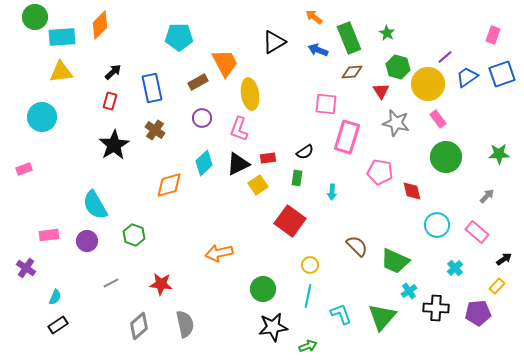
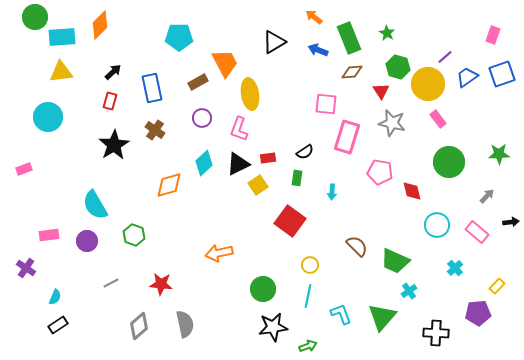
cyan circle at (42, 117): moved 6 px right
gray star at (396, 123): moved 4 px left
green circle at (446, 157): moved 3 px right, 5 px down
black arrow at (504, 259): moved 7 px right, 37 px up; rotated 28 degrees clockwise
black cross at (436, 308): moved 25 px down
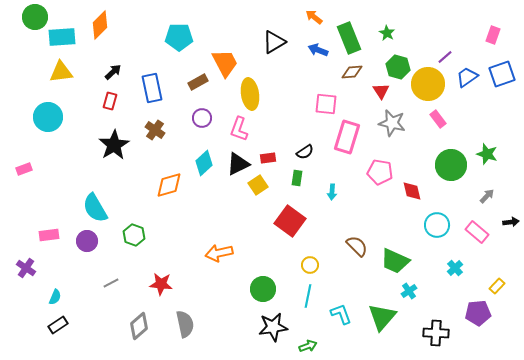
green star at (499, 154): moved 12 px left; rotated 20 degrees clockwise
green circle at (449, 162): moved 2 px right, 3 px down
cyan semicircle at (95, 205): moved 3 px down
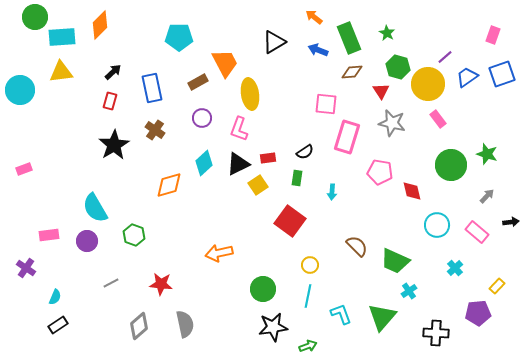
cyan circle at (48, 117): moved 28 px left, 27 px up
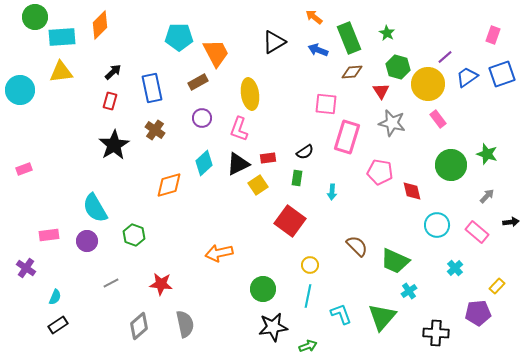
orange trapezoid at (225, 63): moved 9 px left, 10 px up
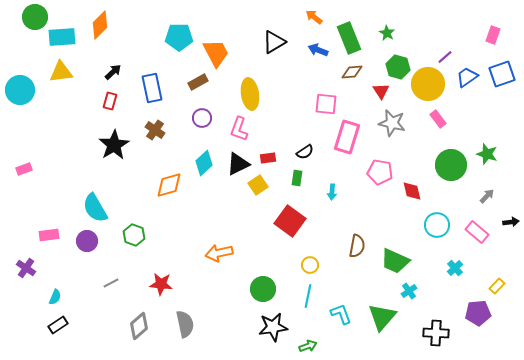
brown semicircle at (357, 246): rotated 55 degrees clockwise
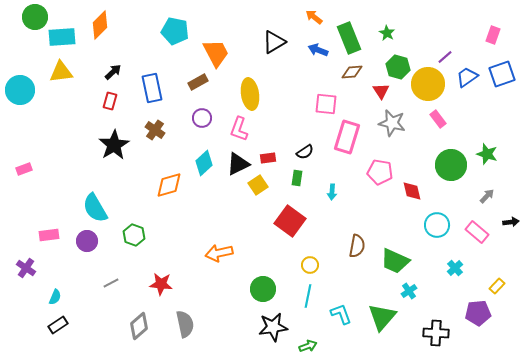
cyan pentagon at (179, 37): moved 4 px left, 6 px up; rotated 12 degrees clockwise
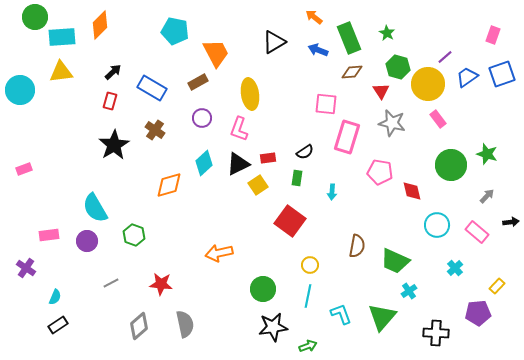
blue rectangle at (152, 88): rotated 48 degrees counterclockwise
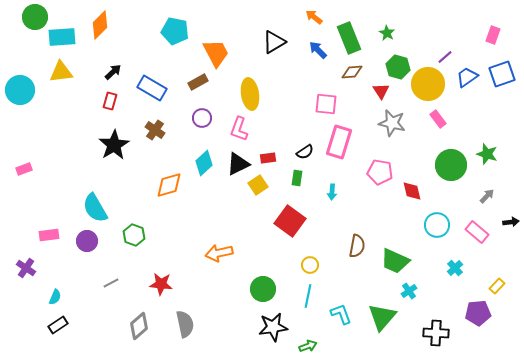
blue arrow at (318, 50): rotated 24 degrees clockwise
pink rectangle at (347, 137): moved 8 px left, 5 px down
